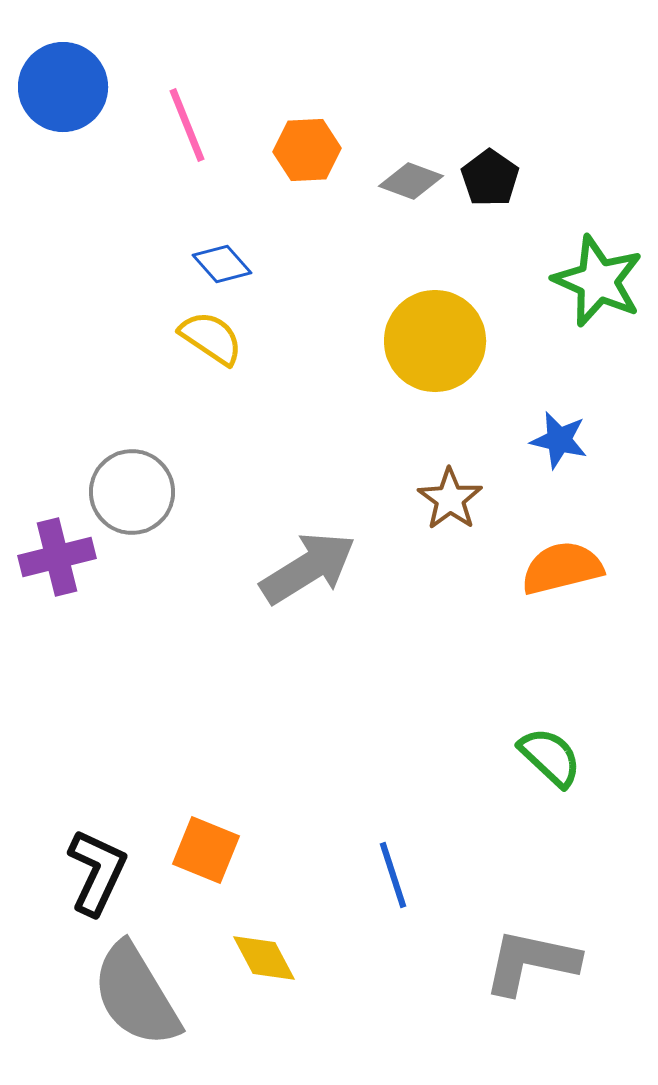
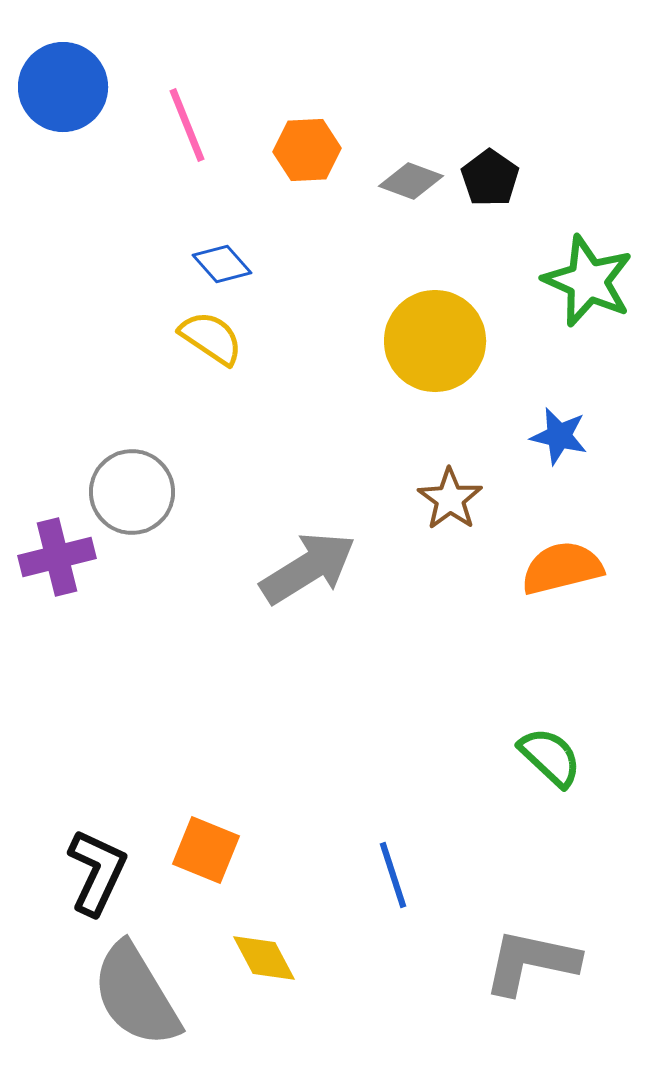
green star: moved 10 px left
blue star: moved 4 px up
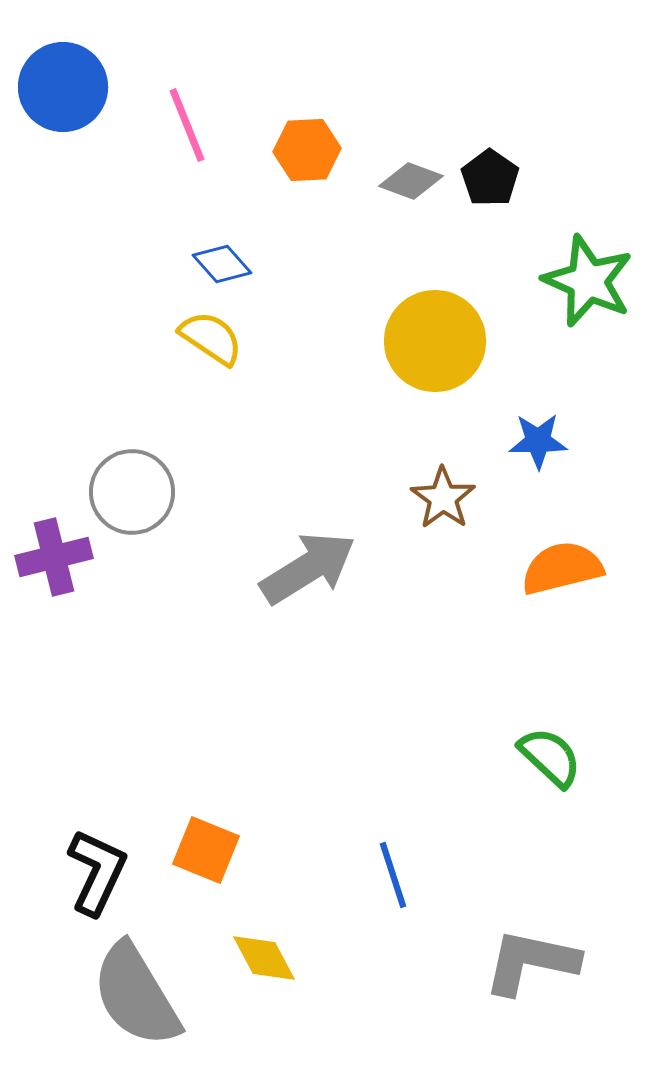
blue star: moved 21 px left, 5 px down; rotated 14 degrees counterclockwise
brown star: moved 7 px left, 1 px up
purple cross: moved 3 px left
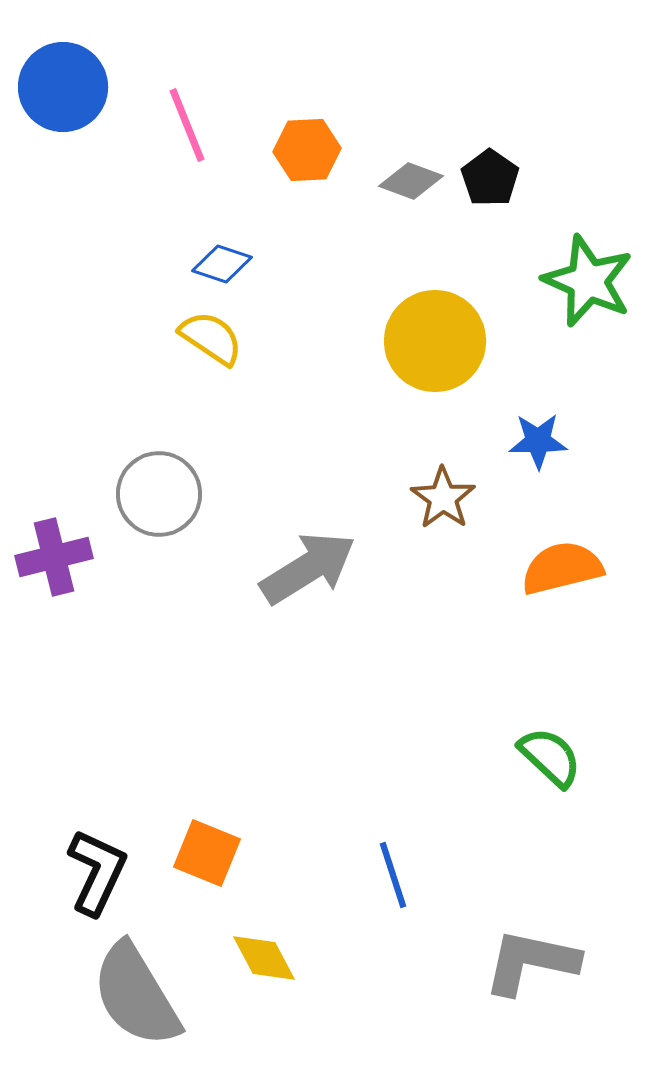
blue diamond: rotated 30 degrees counterclockwise
gray circle: moved 27 px right, 2 px down
orange square: moved 1 px right, 3 px down
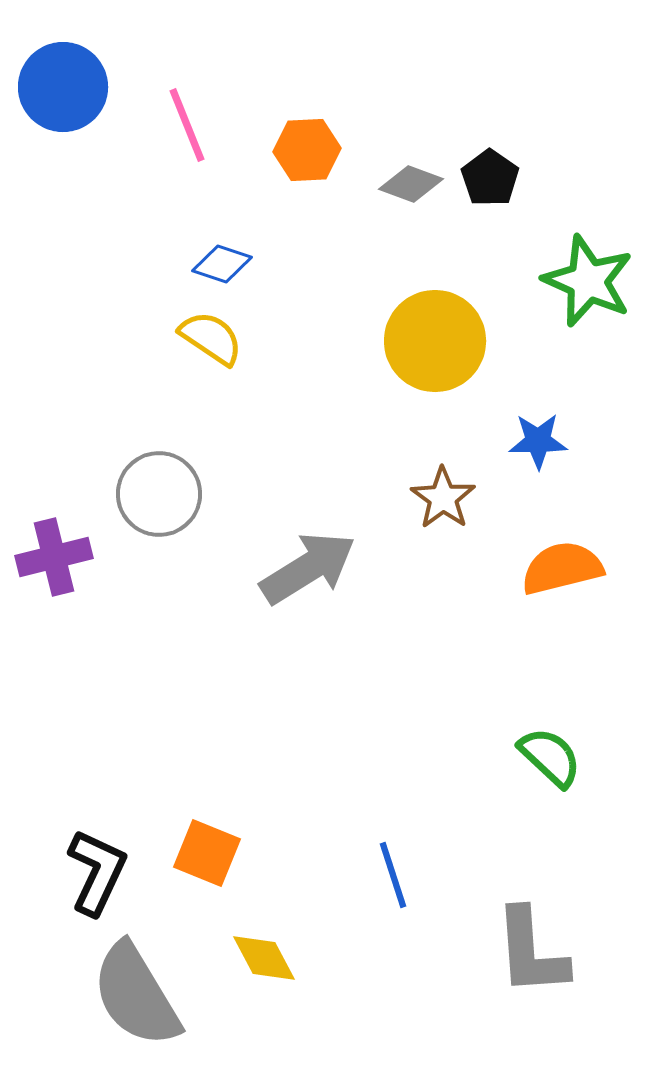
gray diamond: moved 3 px down
gray L-shape: moved 10 px up; rotated 106 degrees counterclockwise
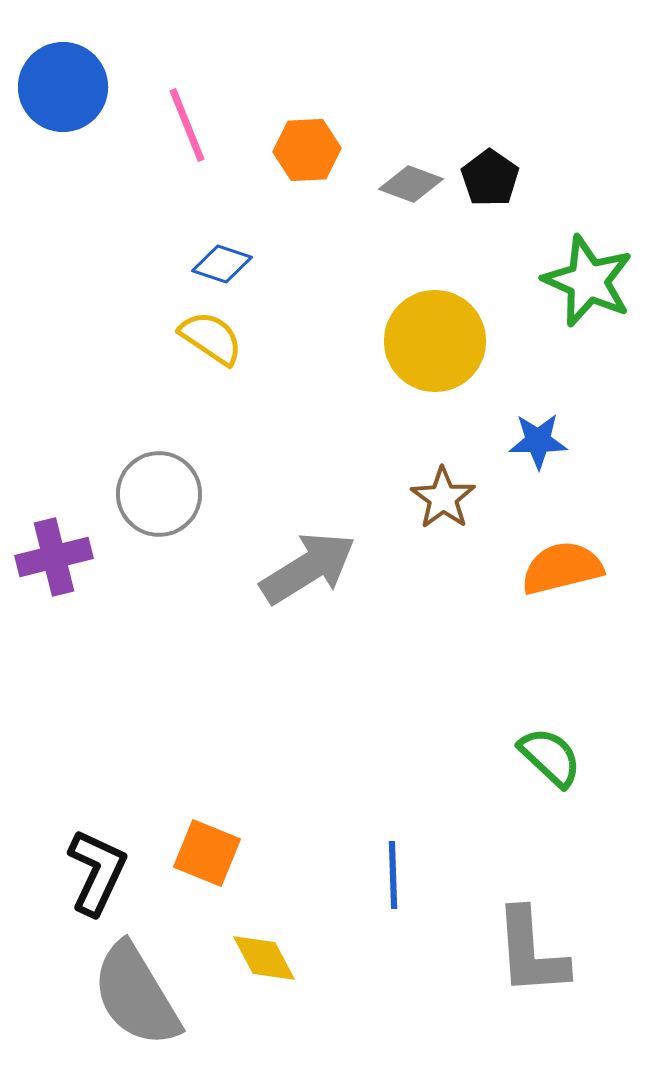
blue line: rotated 16 degrees clockwise
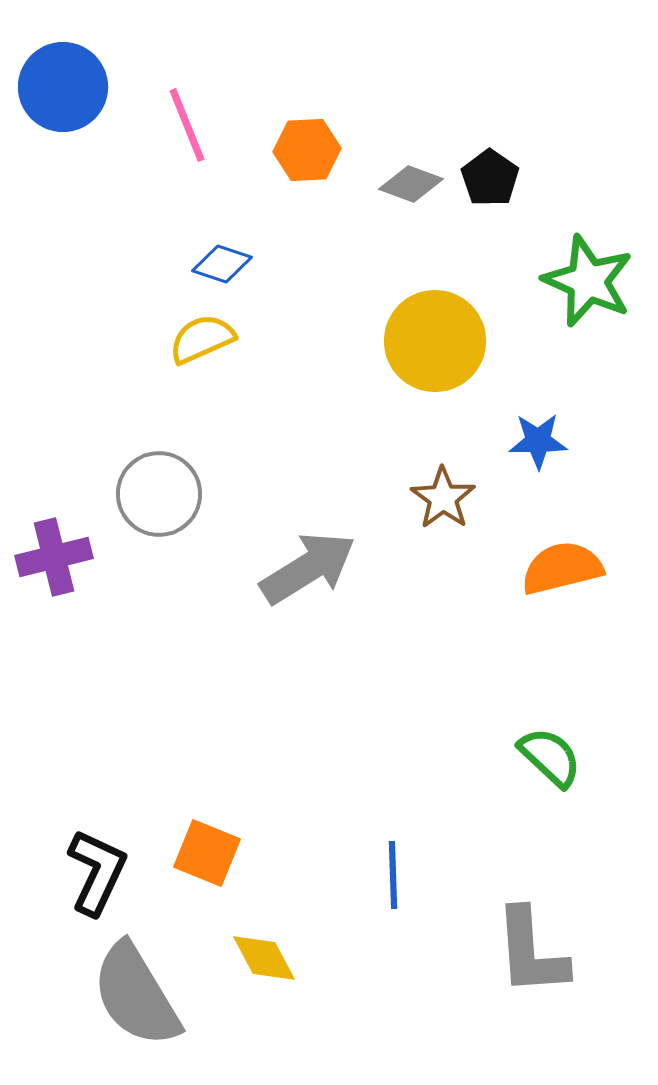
yellow semicircle: moved 9 px left, 1 px down; rotated 58 degrees counterclockwise
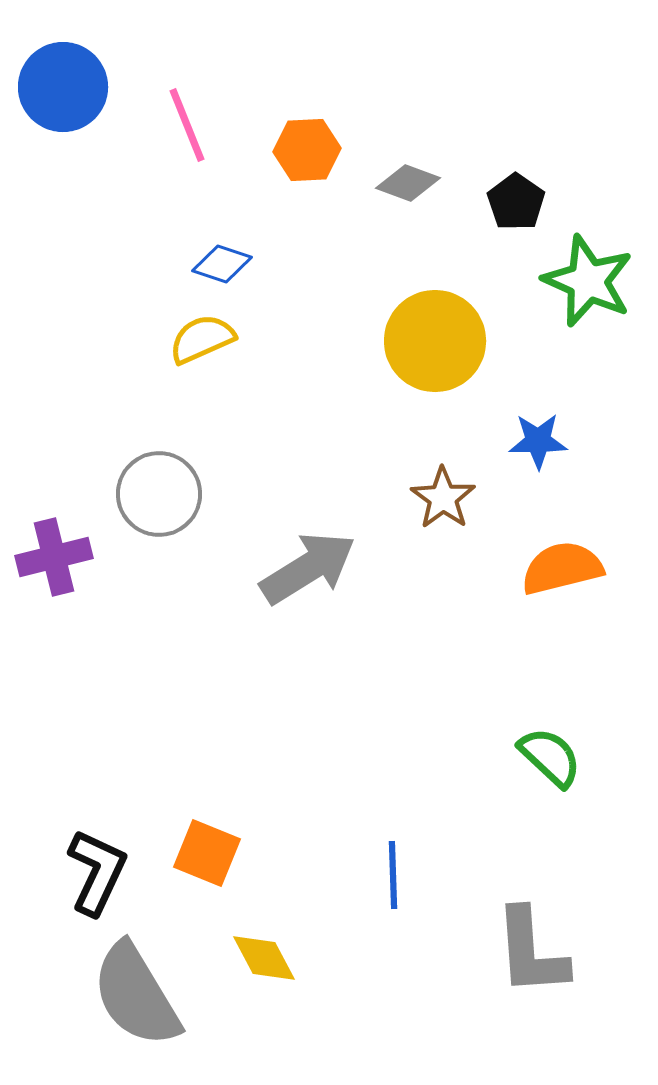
black pentagon: moved 26 px right, 24 px down
gray diamond: moved 3 px left, 1 px up
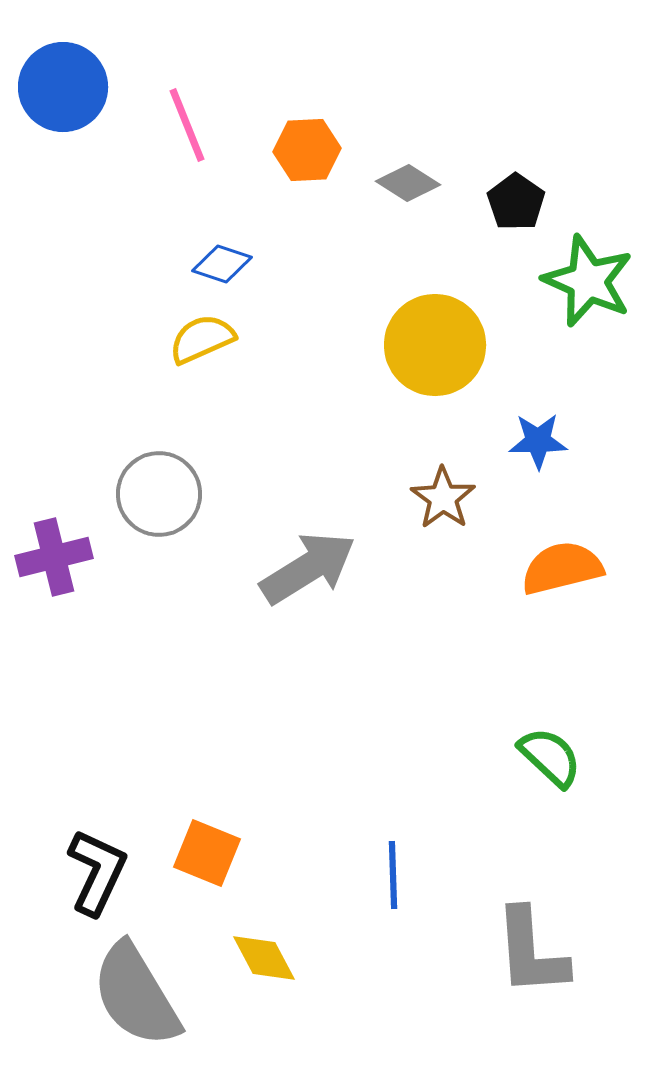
gray diamond: rotated 12 degrees clockwise
yellow circle: moved 4 px down
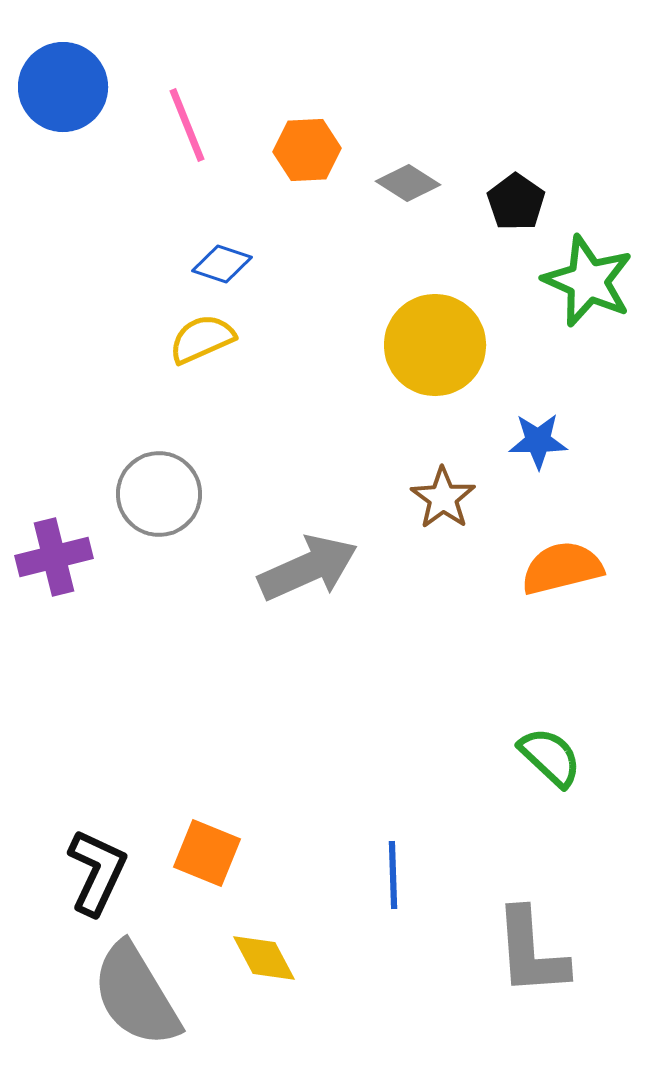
gray arrow: rotated 8 degrees clockwise
